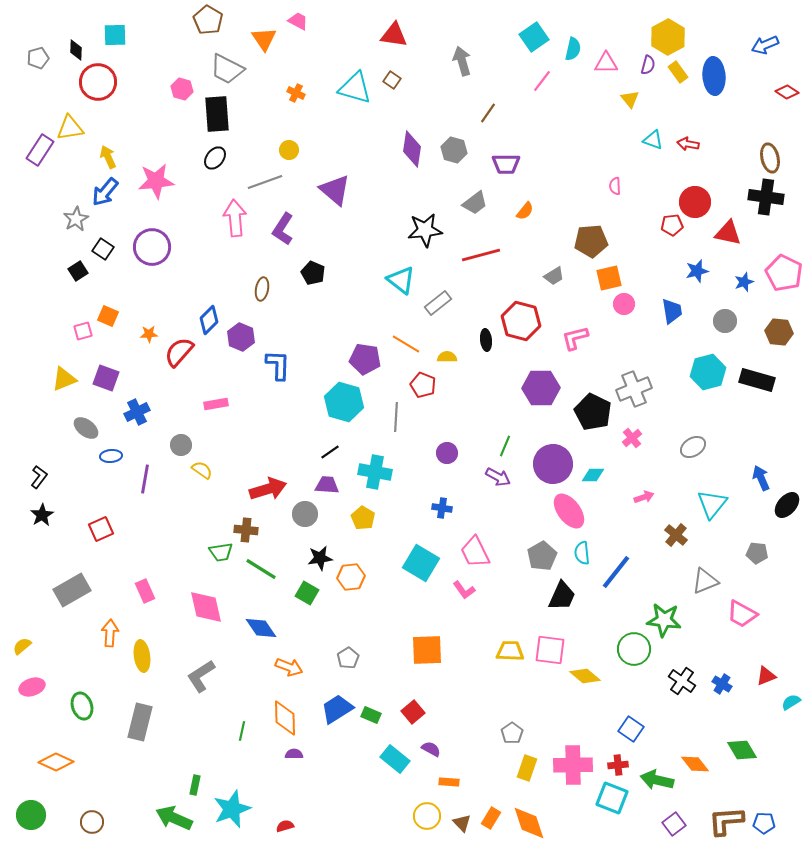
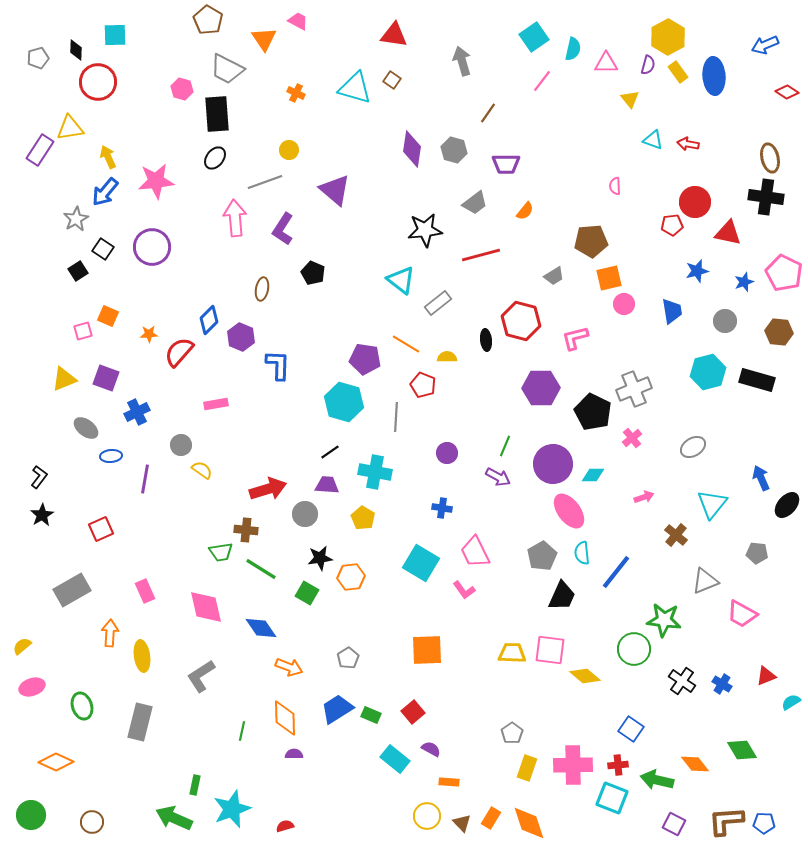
yellow trapezoid at (510, 651): moved 2 px right, 2 px down
purple square at (674, 824): rotated 25 degrees counterclockwise
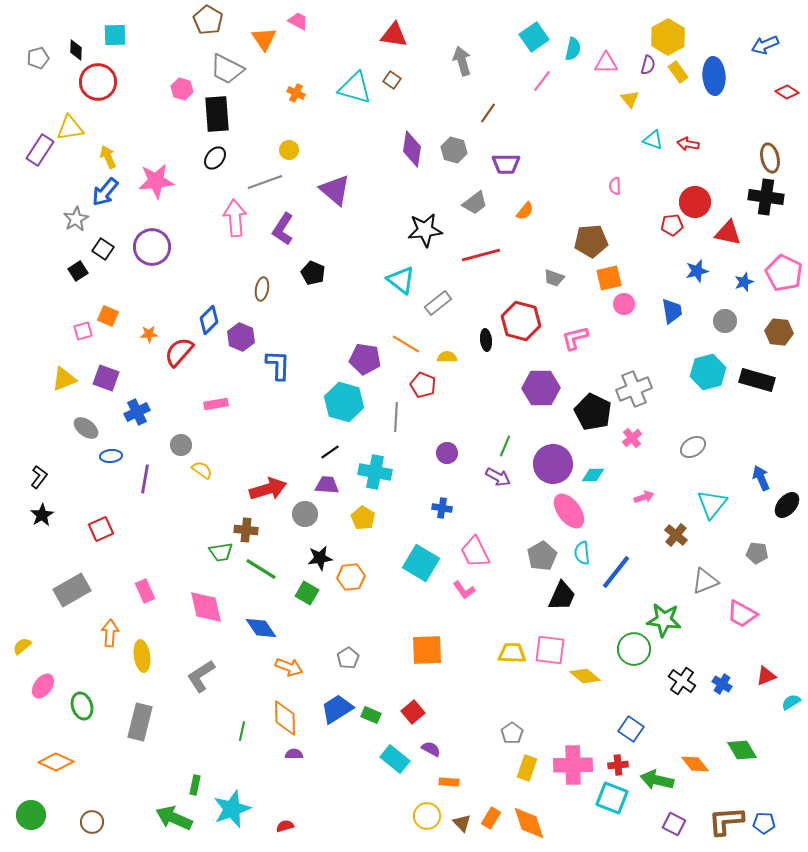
gray trapezoid at (554, 276): moved 2 px down; rotated 50 degrees clockwise
pink ellipse at (32, 687): moved 11 px right, 1 px up; rotated 35 degrees counterclockwise
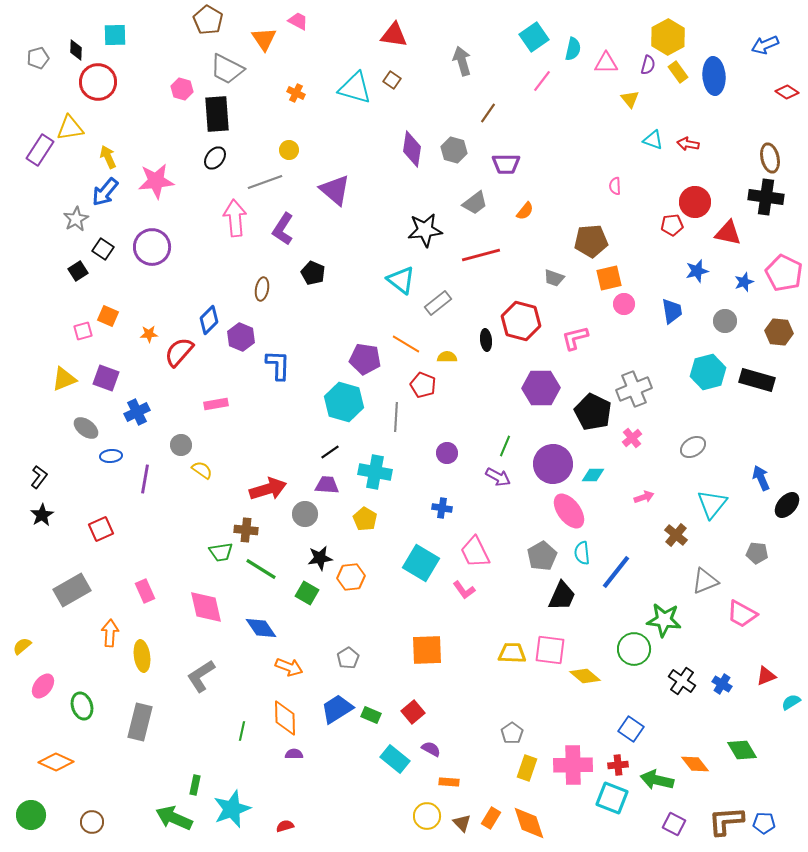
yellow pentagon at (363, 518): moved 2 px right, 1 px down
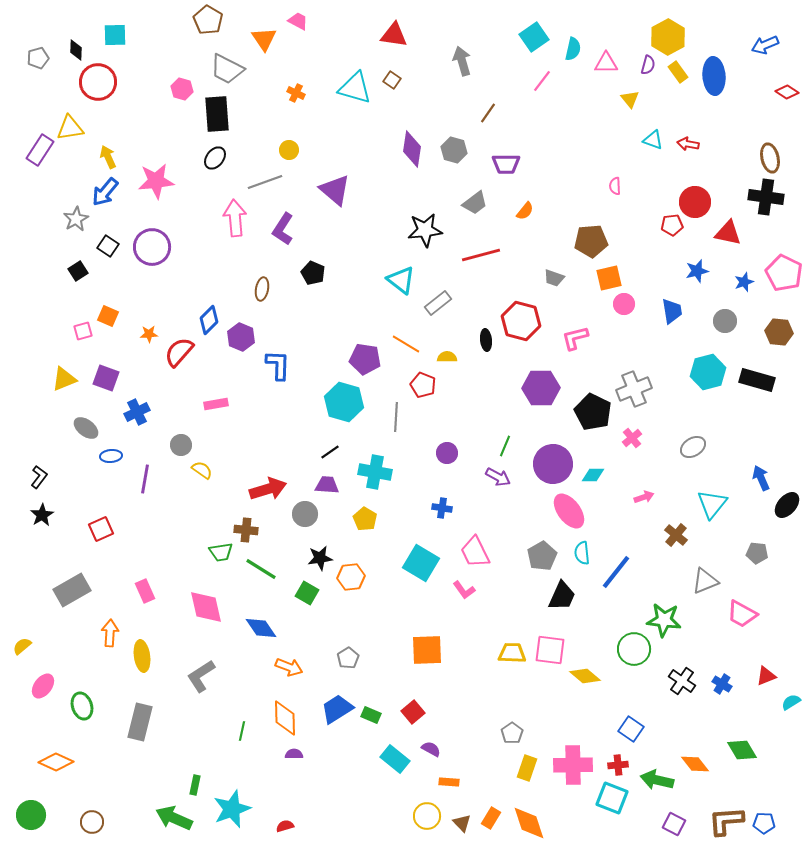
black square at (103, 249): moved 5 px right, 3 px up
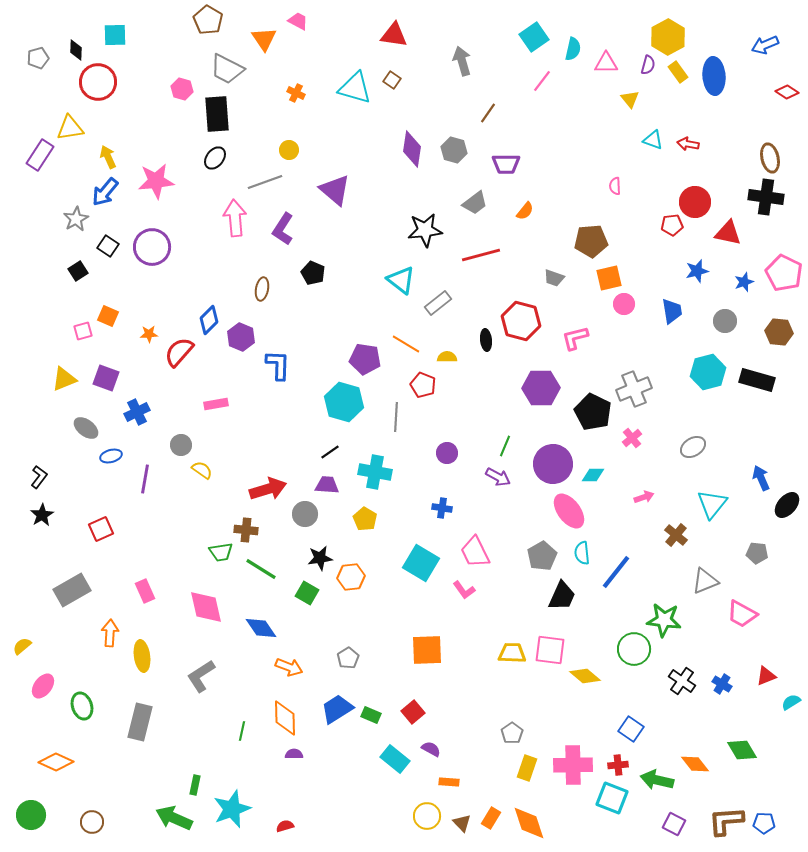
purple rectangle at (40, 150): moved 5 px down
blue ellipse at (111, 456): rotated 10 degrees counterclockwise
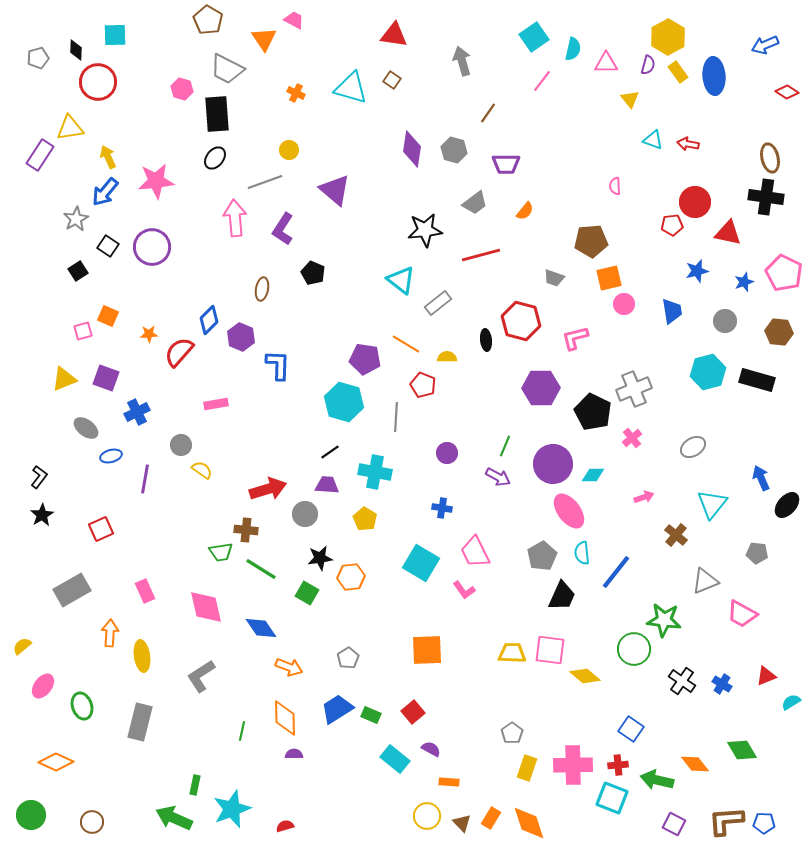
pink trapezoid at (298, 21): moved 4 px left, 1 px up
cyan triangle at (355, 88): moved 4 px left
